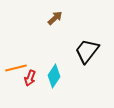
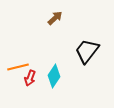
orange line: moved 2 px right, 1 px up
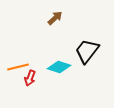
cyan diamond: moved 5 px right, 9 px up; rotated 75 degrees clockwise
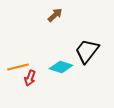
brown arrow: moved 3 px up
cyan diamond: moved 2 px right
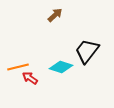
red arrow: rotated 105 degrees clockwise
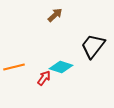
black trapezoid: moved 6 px right, 5 px up
orange line: moved 4 px left
red arrow: moved 14 px right; rotated 91 degrees clockwise
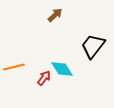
cyan diamond: moved 1 px right, 2 px down; rotated 40 degrees clockwise
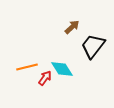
brown arrow: moved 17 px right, 12 px down
orange line: moved 13 px right
red arrow: moved 1 px right
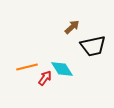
black trapezoid: rotated 140 degrees counterclockwise
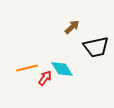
black trapezoid: moved 3 px right, 1 px down
orange line: moved 1 px down
